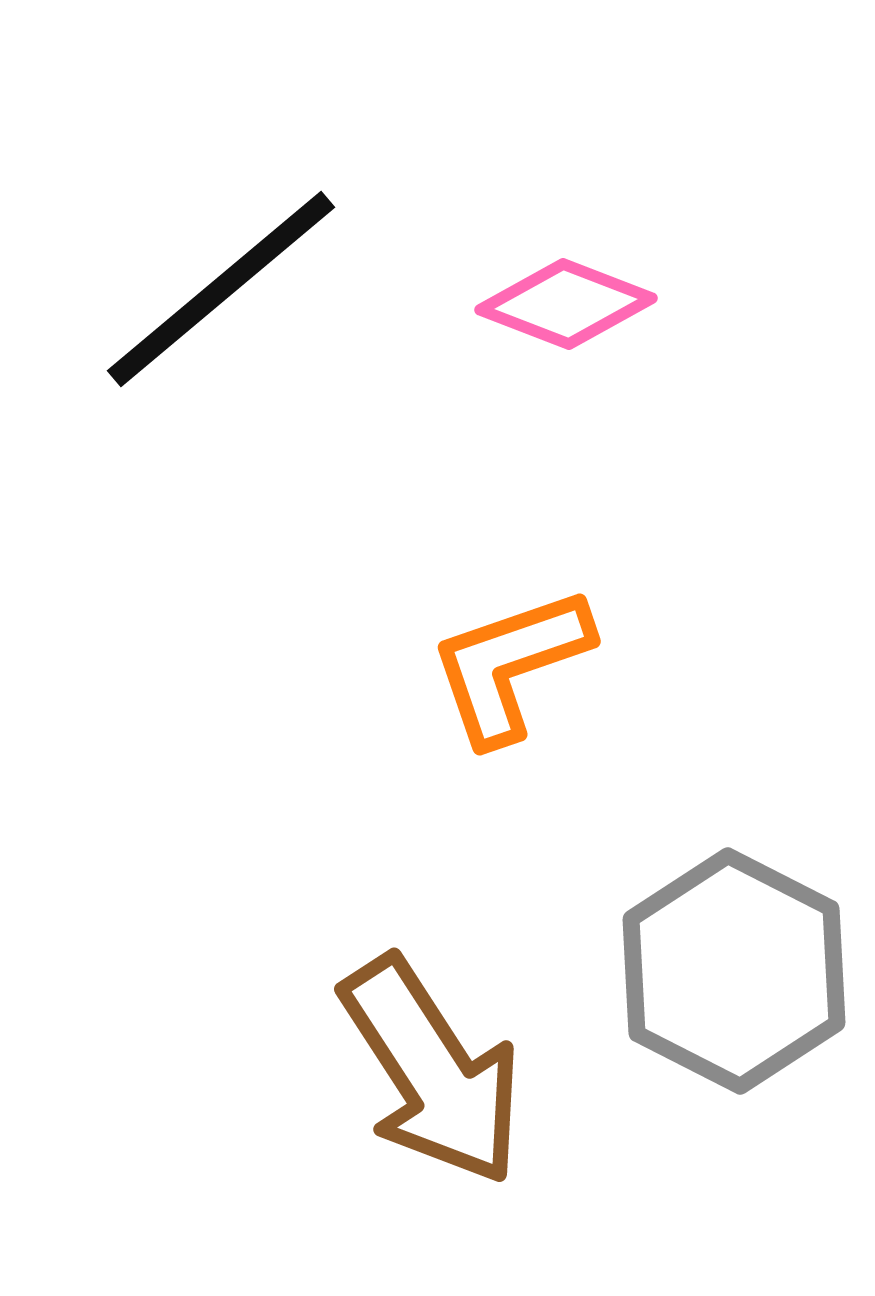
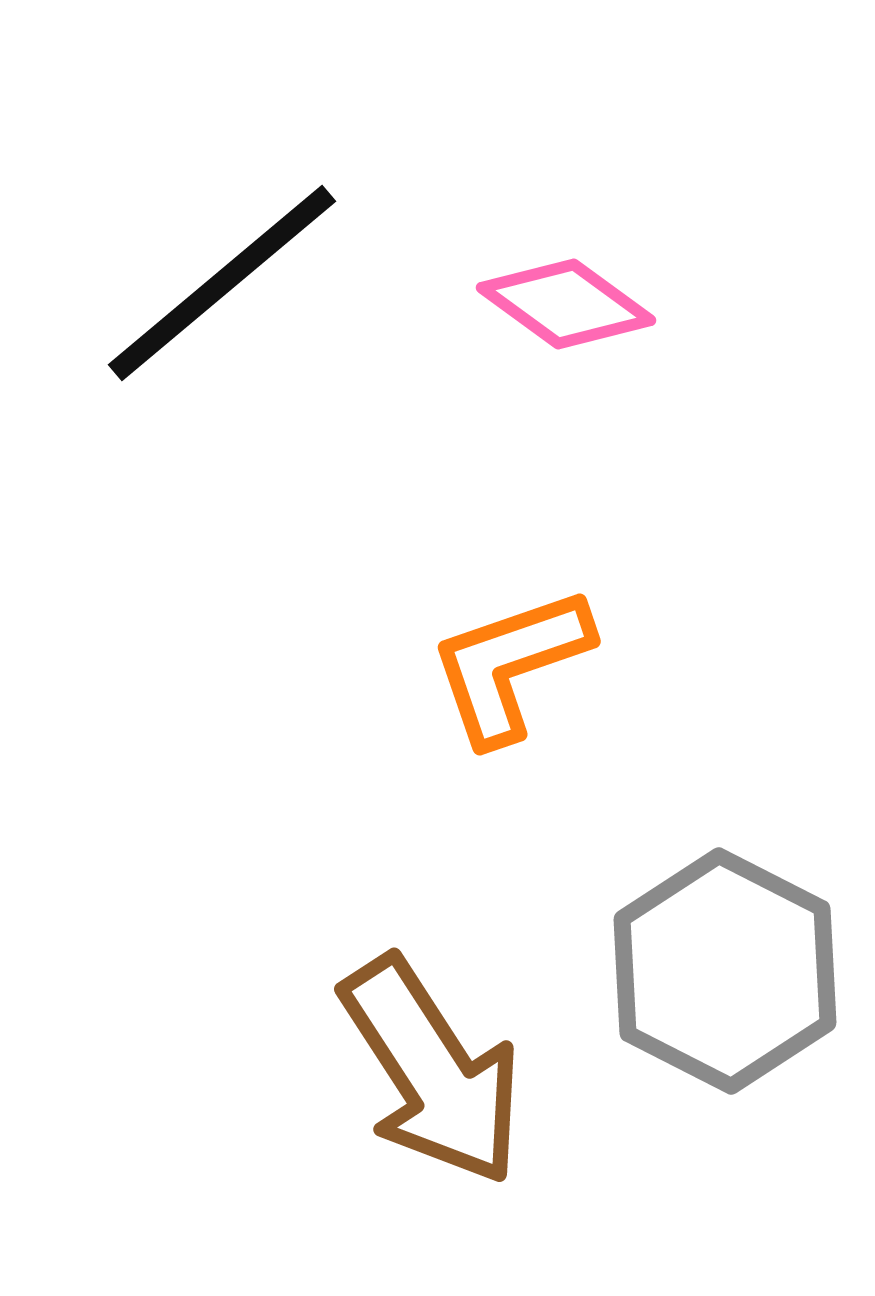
black line: moved 1 px right, 6 px up
pink diamond: rotated 15 degrees clockwise
gray hexagon: moved 9 px left
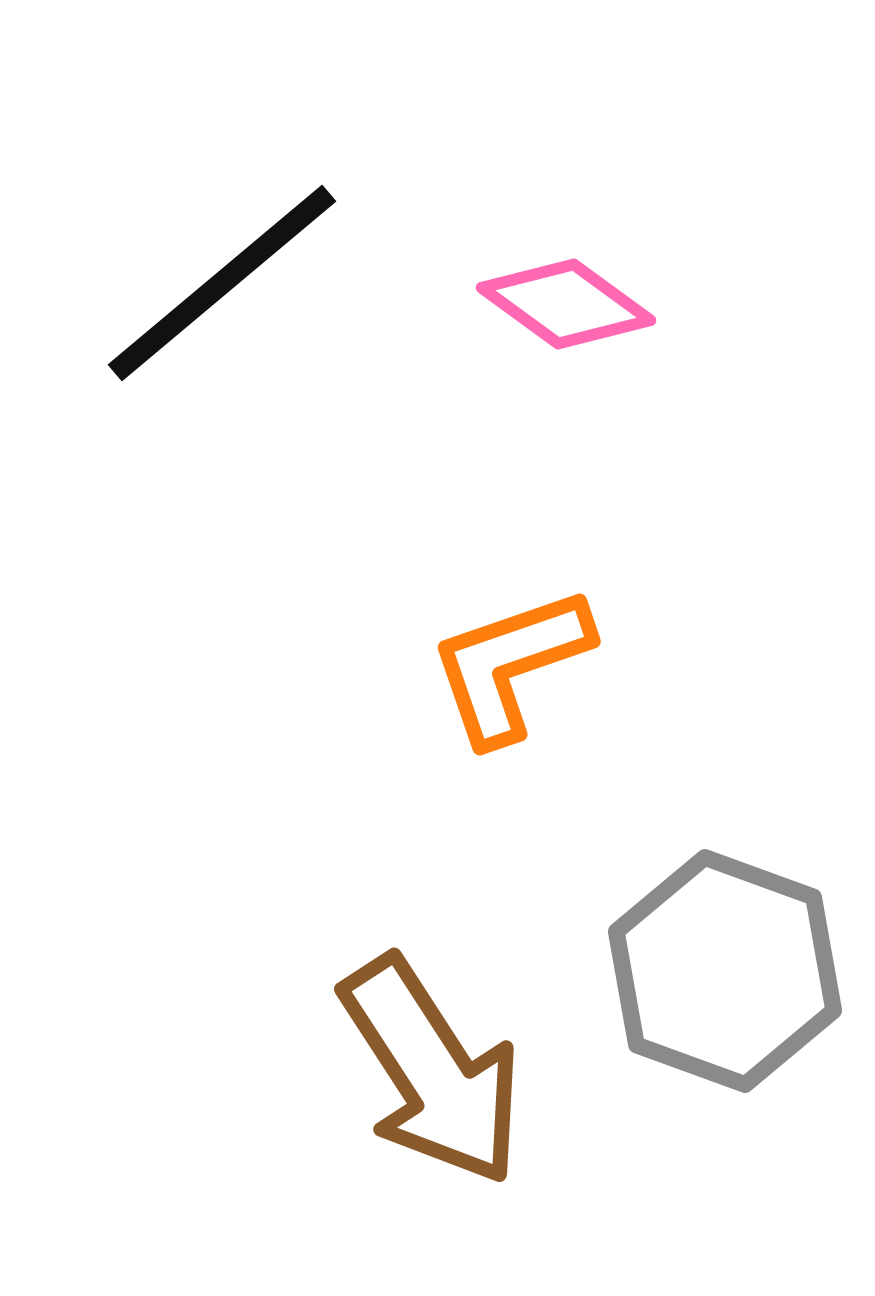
gray hexagon: rotated 7 degrees counterclockwise
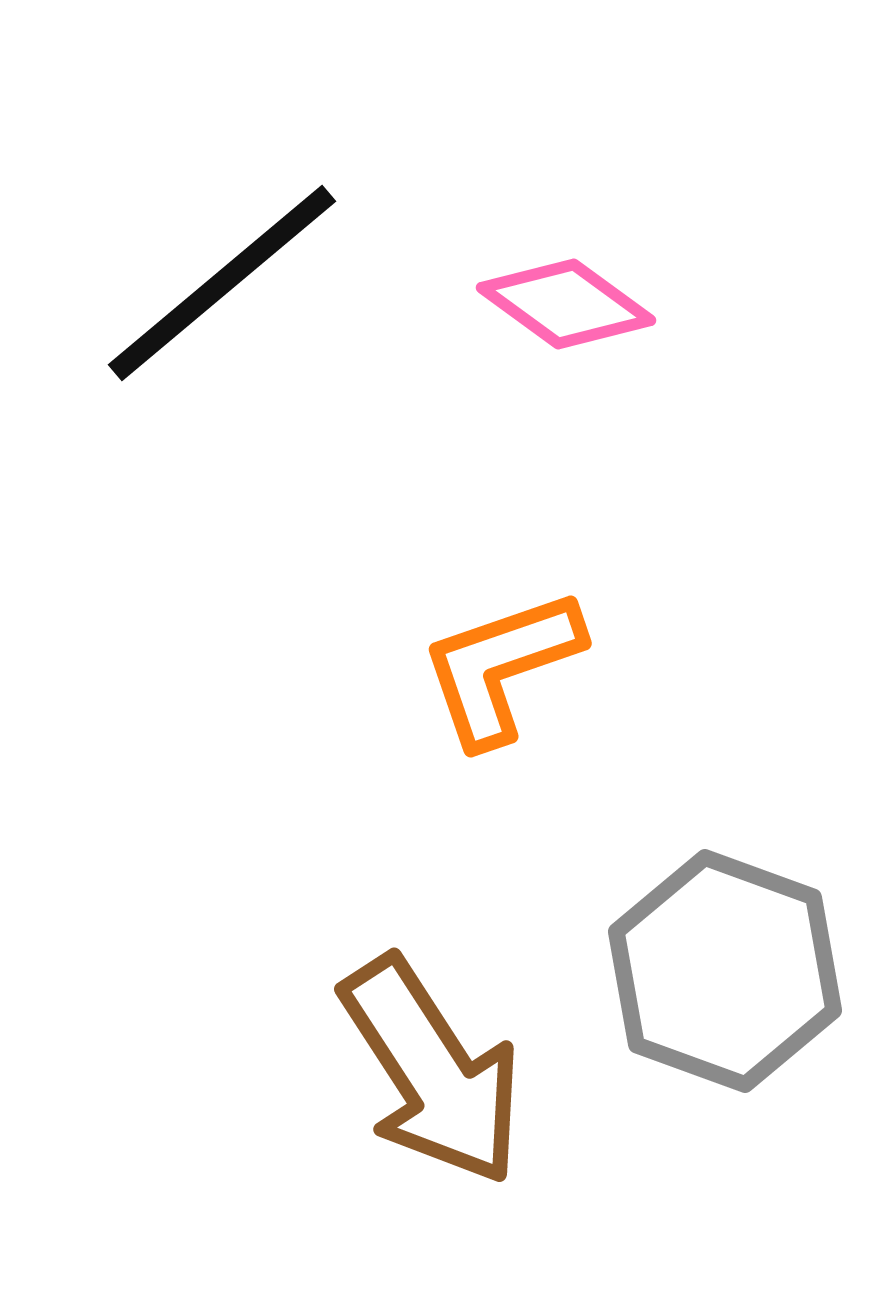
orange L-shape: moved 9 px left, 2 px down
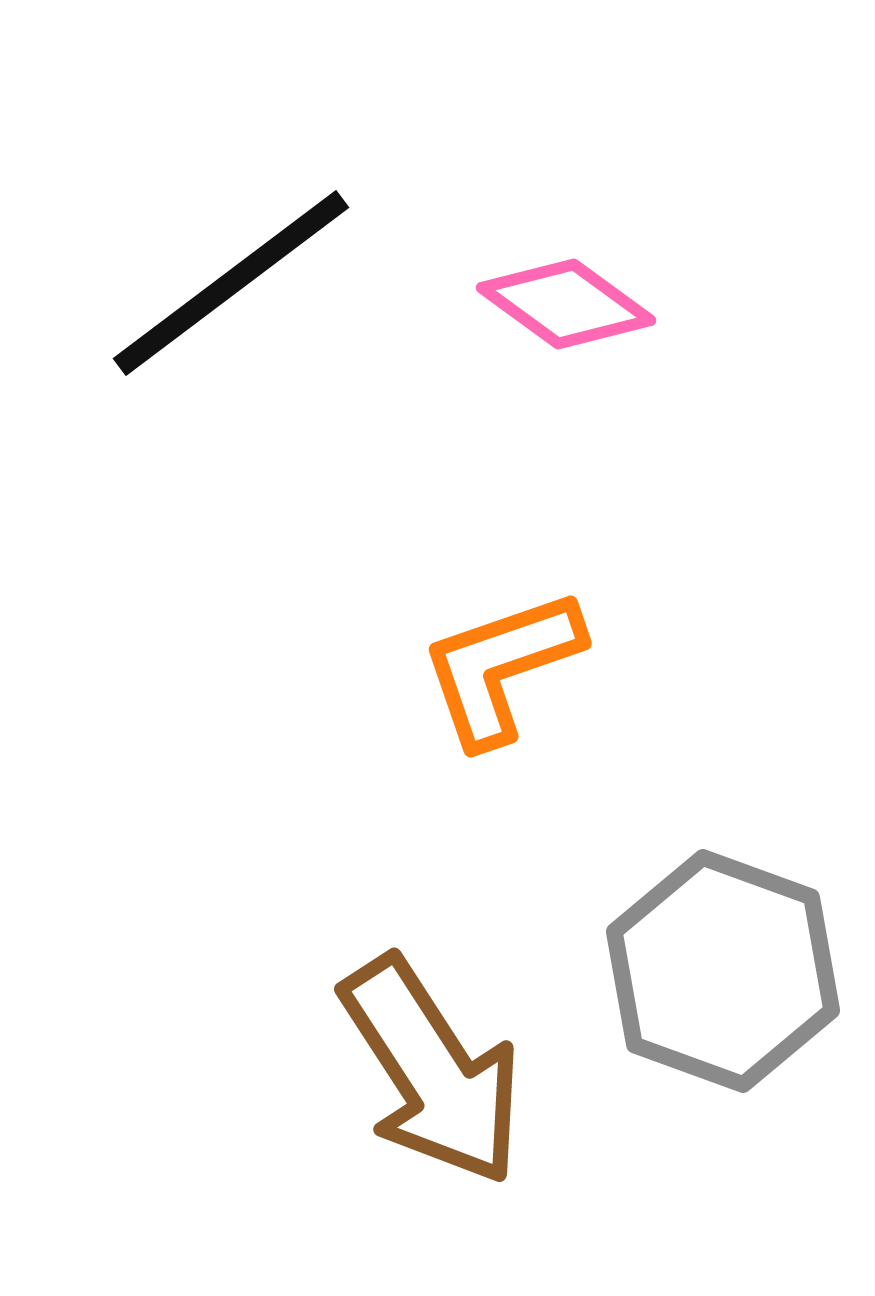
black line: moved 9 px right; rotated 3 degrees clockwise
gray hexagon: moved 2 px left
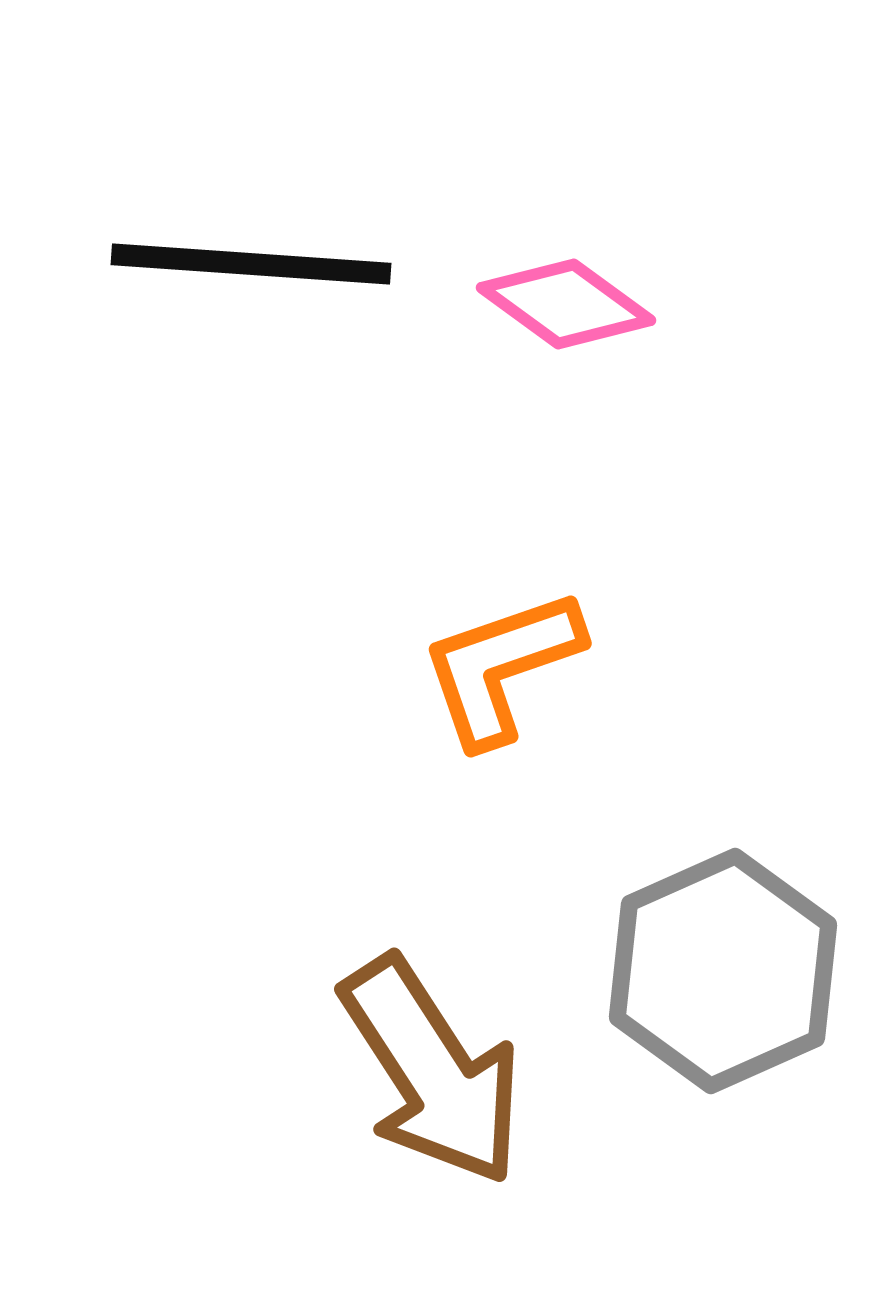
black line: moved 20 px right, 19 px up; rotated 41 degrees clockwise
gray hexagon: rotated 16 degrees clockwise
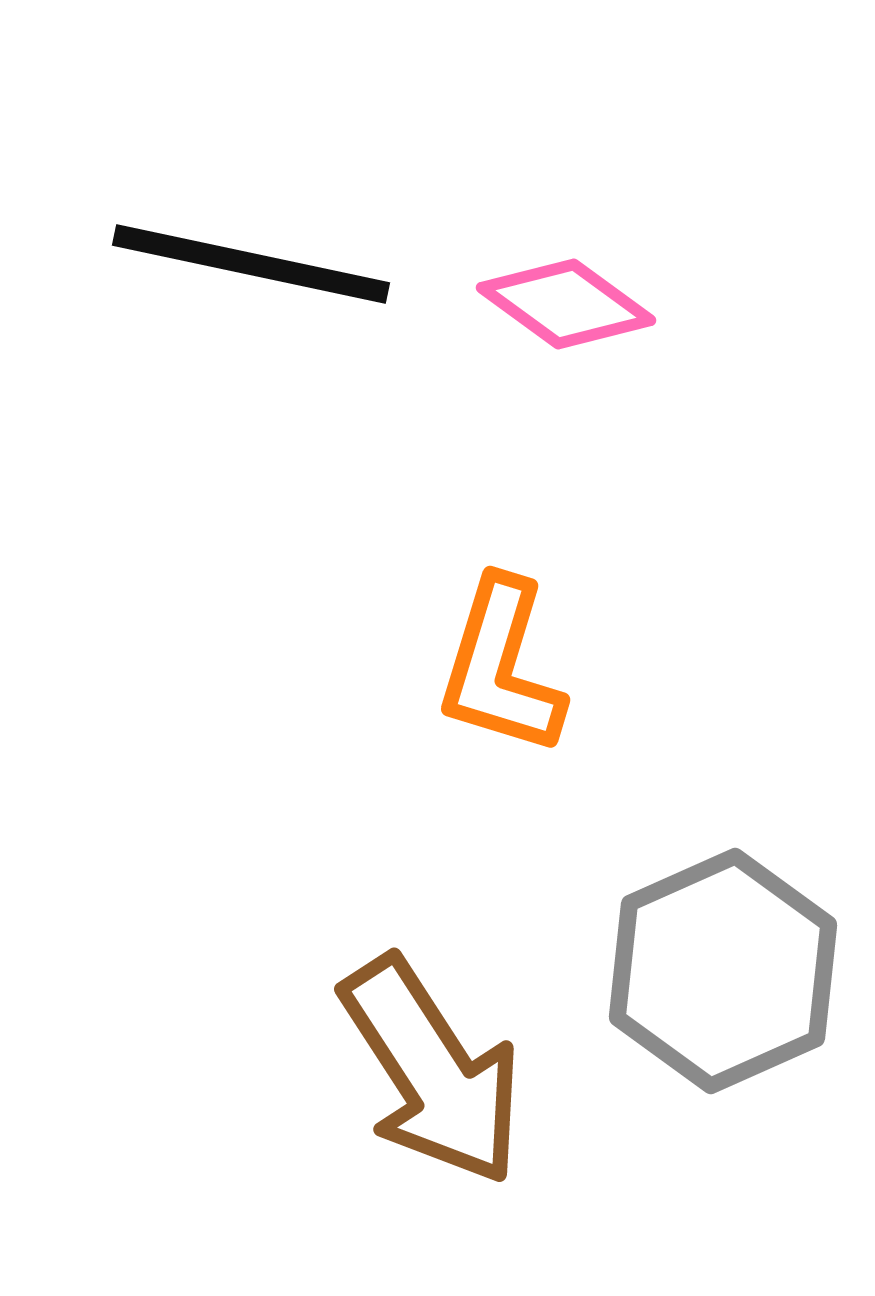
black line: rotated 8 degrees clockwise
orange L-shape: rotated 54 degrees counterclockwise
